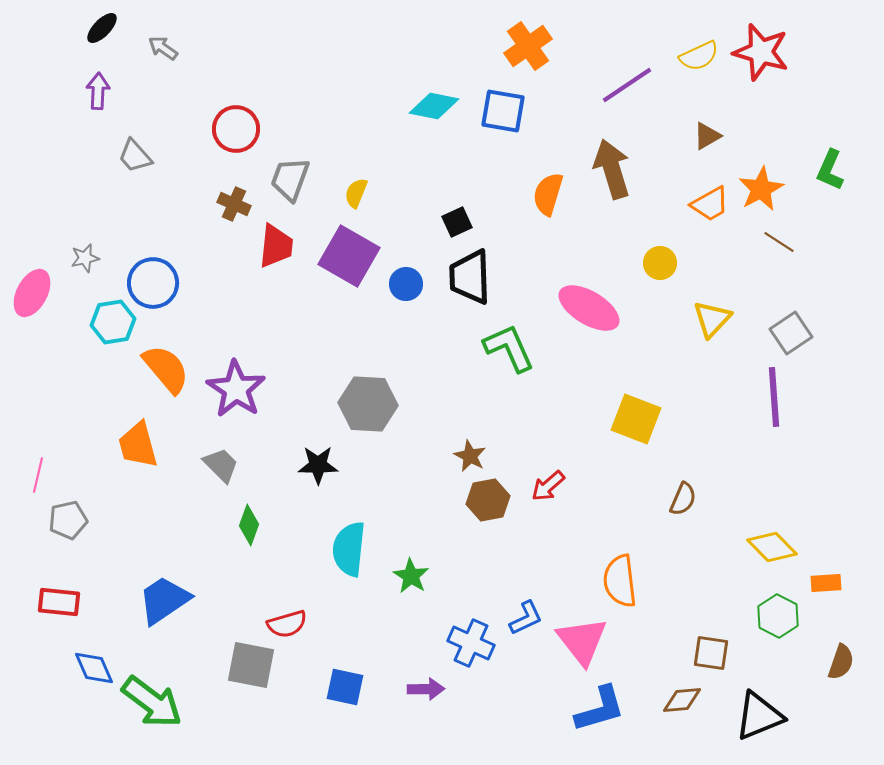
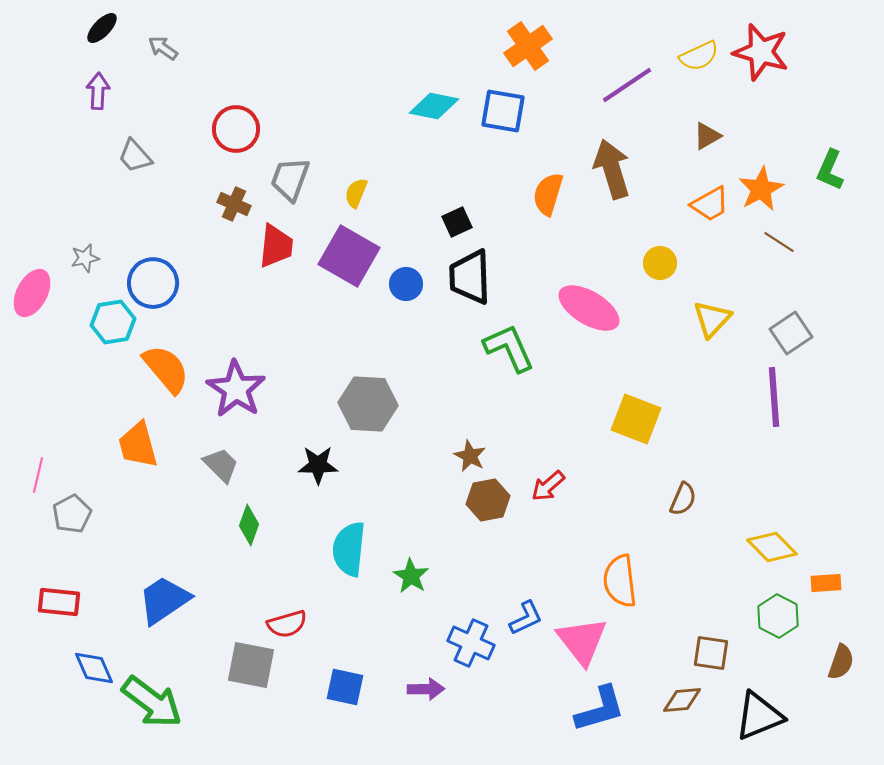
gray pentagon at (68, 520): moved 4 px right, 6 px up; rotated 15 degrees counterclockwise
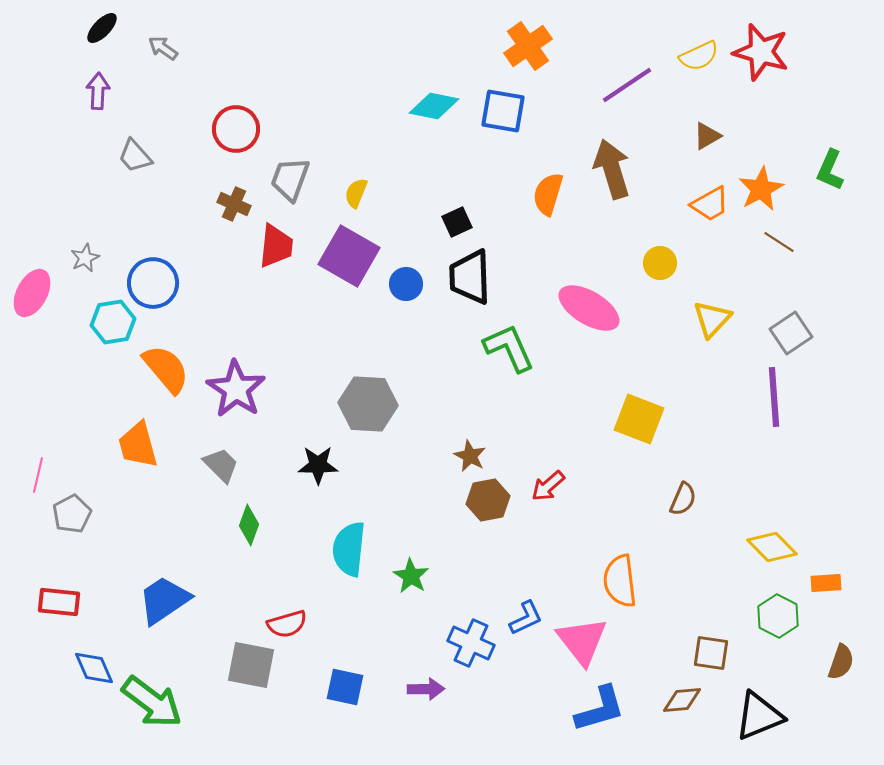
gray star at (85, 258): rotated 12 degrees counterclockwise
yellow square at (636, 419): moved 3 px right
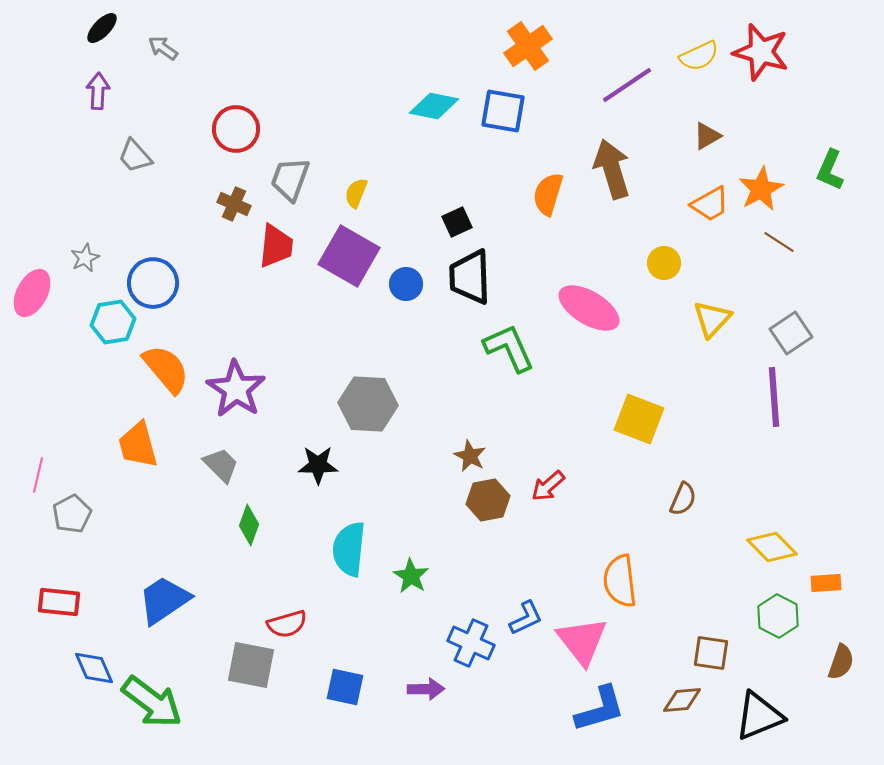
yellow circle at (660, 263): moved 4 px right
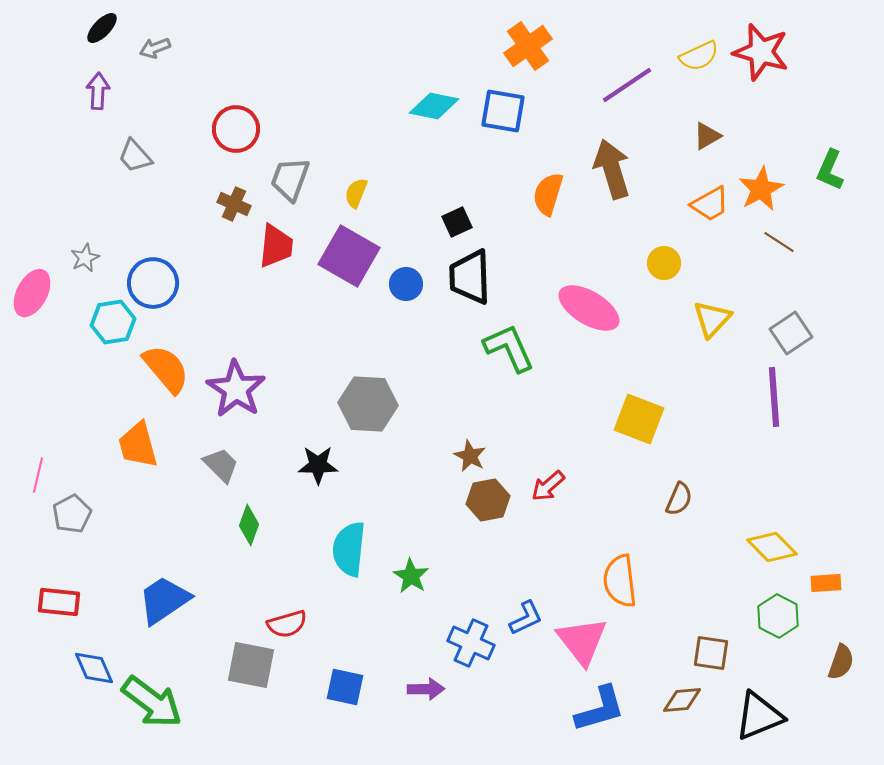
gray arrow at (163, 48): moved 8 px left; rotated 56 degrees counterclockwise
brown semicircle at (683, 499): moved 4 px left
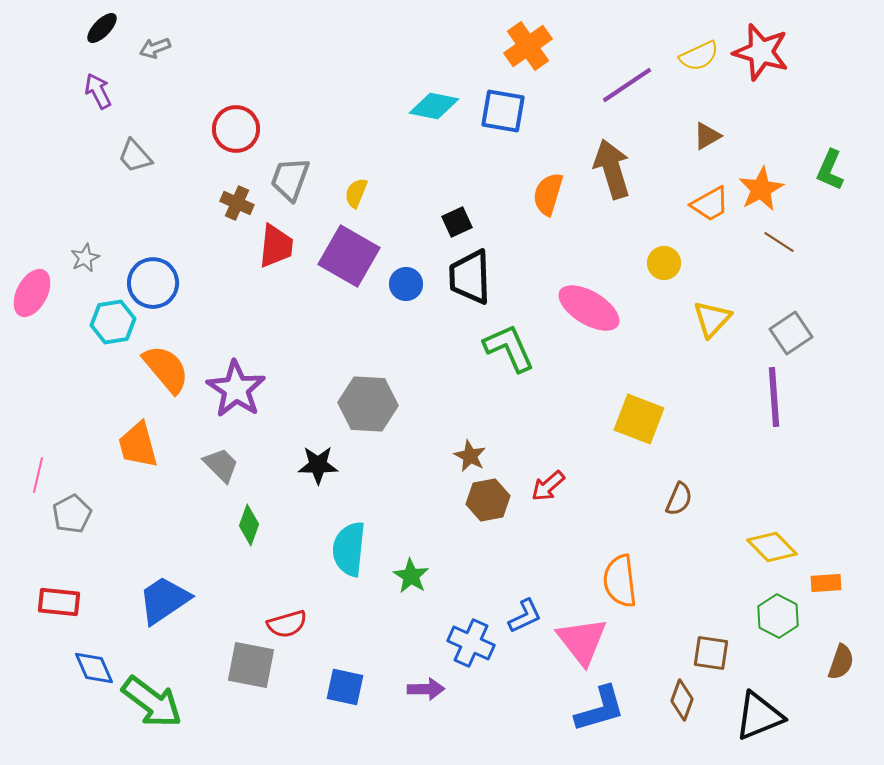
purple arrow at (98, 91): rotated 30 degrees counterclockwise
brown cross at (234, 204): moved 3 px right, 1 px up
blue L-shape at (526, 618): moved 1 px left, 2 px up
brown diamond at (682, 700): rotated 66 degrees counterclockwise
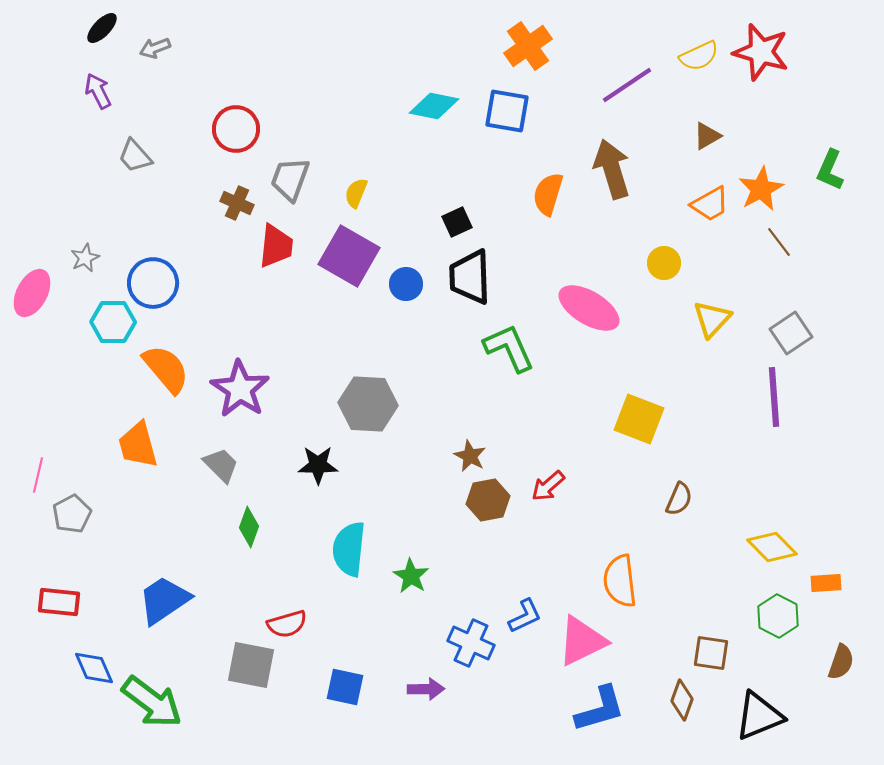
blue square at (503, 111): moved 4 px right
brown line at (779, 242): rotated 20 degrees clockwise
cyan hexagon at (113, 322): rotated 9 degrees clockwise
purple star at (236, 389): moved 4 px right
green diamond at (249, 525): moved 2 px down
pink triangle at (582, 641): rotated 42 degrees clockwise
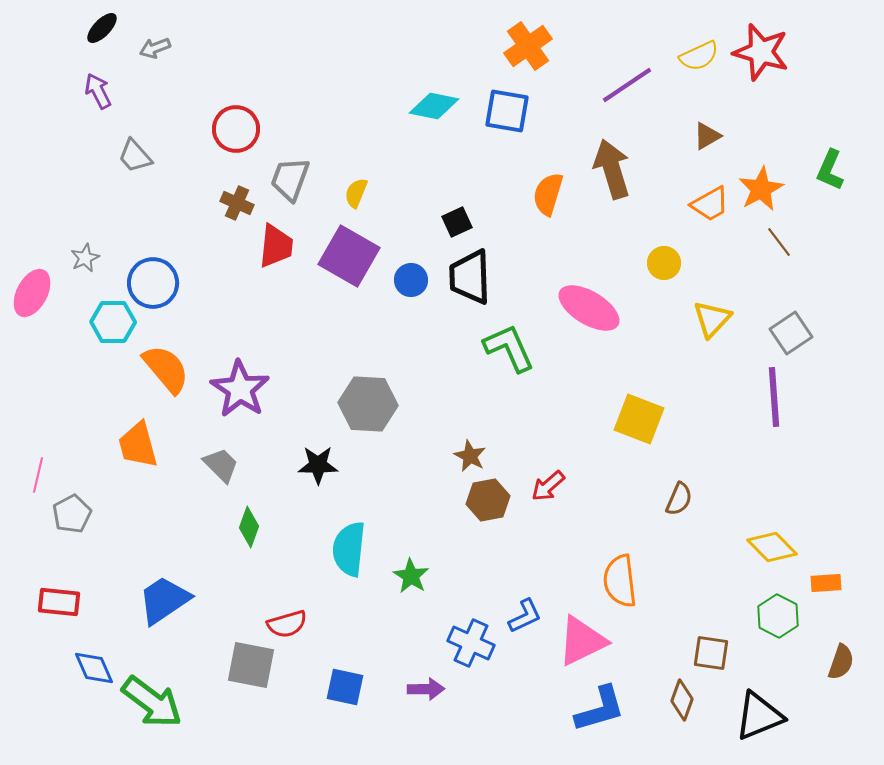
blue circle at (406, 284): moved 5 px right, 4 px up
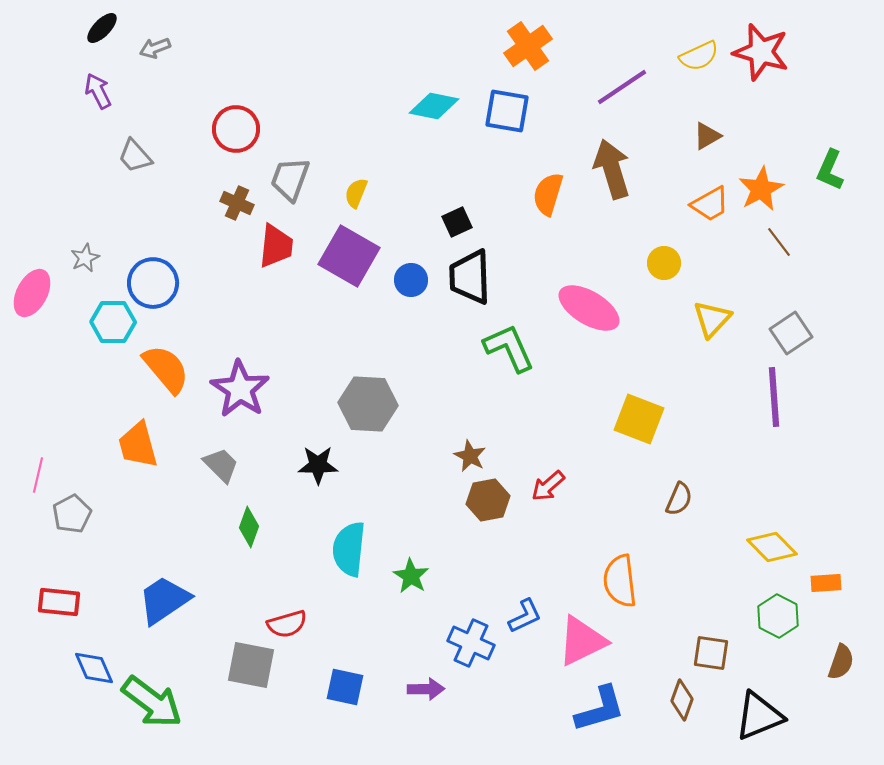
purple line at (627, 85): moved 5 px left, 2 px down
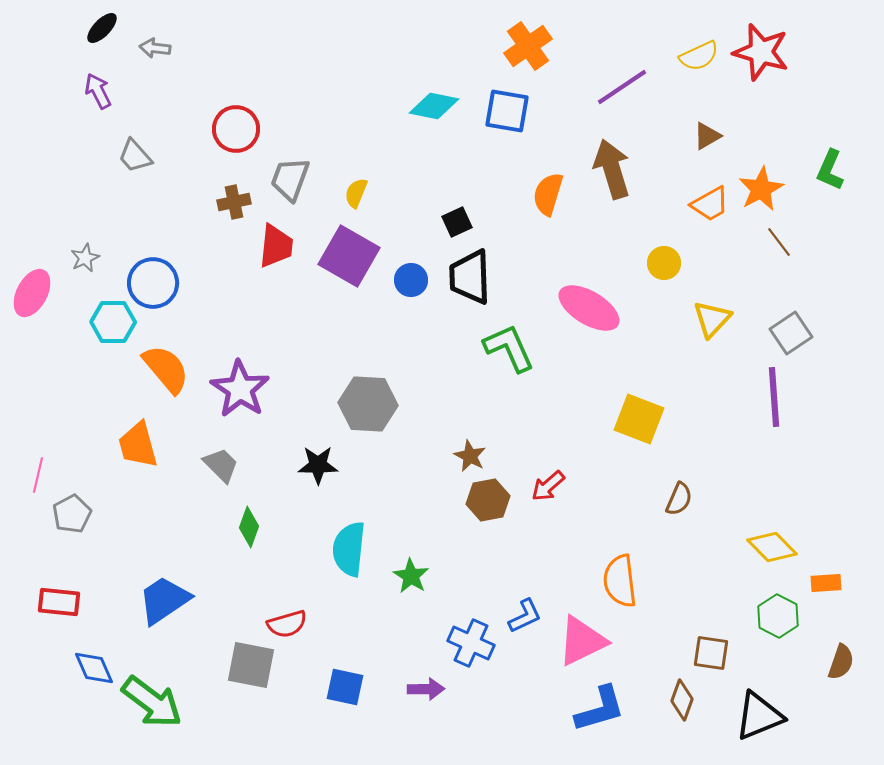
gray arrow at (155, 48): rotated 28 degrees clockwise
brown cross at (237, 203): moved 3 px left, 1 px up; rotated 36 degrees counterclockwise
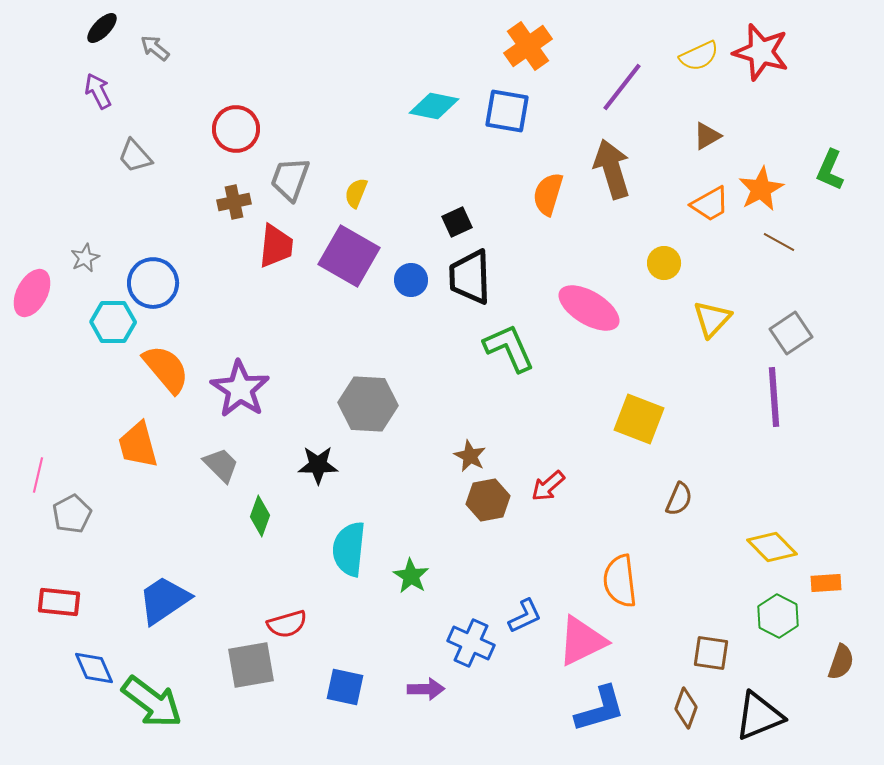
gray arrow at (155, 48): rotated 32 degrees clockwise
purple line at (622, 87): rotated 18 degrees counterclockwise
brown line at (779, 242): rotated 24 degrees counterclockwise
green diamond at (249, 527): moved 11 px right, 11 px up
gray square at (251, 665): rotated 21 degrees counterclockwise
brown diamond at (682, 700): moved 4 px right, 8 px down
